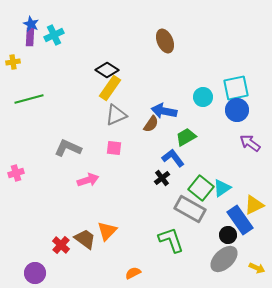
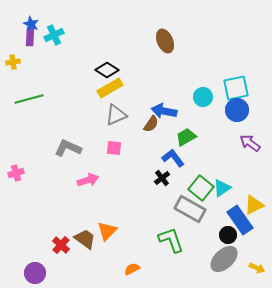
yellow rectangle: rotated 25 degrees clockwise
orange semicircle: moved 1 px left, 4 px up
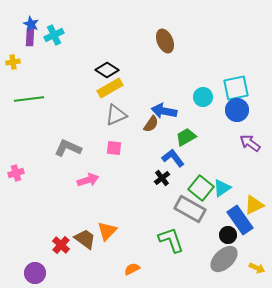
green line: rotated 8 degrees clockwise
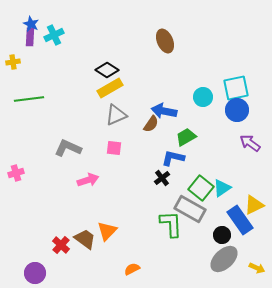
blue L-shape: rotated 40 degrees counterclockwise
black circle: moved 6 px left
green L-shape: moved 16 px up; rotated 16 degrees clockwise
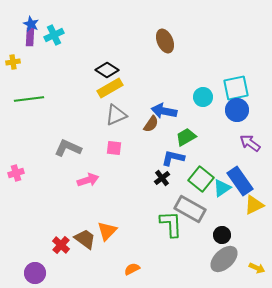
green square: moved 9 px up
blue rectangle: moved 39 px up
